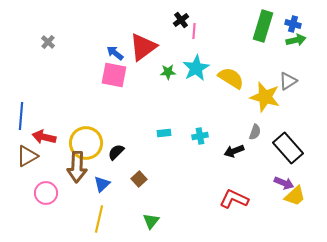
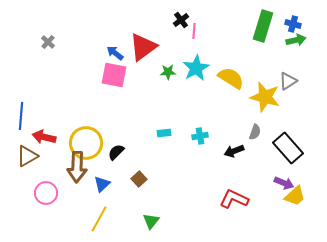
yellow line: rotated 16 degrees clockwise
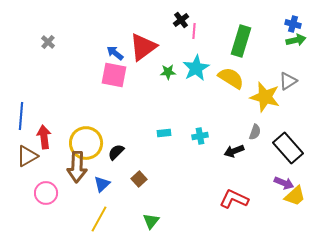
green rectangle: moved 22 px left, 15 px down
red arrow: rotated 70 degrees clockwise
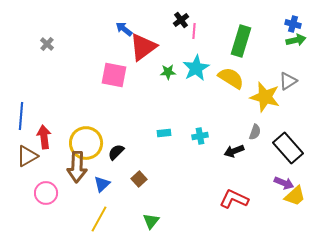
gray cross: moved 1 px left, 2 px down
blue arrow: moved 9 px right, 24 px up
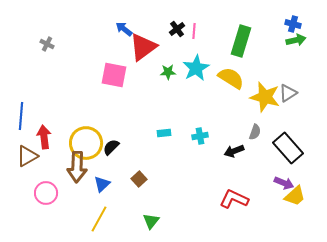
black cross: moved 4 px left, 9 px down
gray cross: rotated 16 degrees counterclockwise
gray triangle: moved 12 px down
black semicircle: moved 5 px left, 5 px up
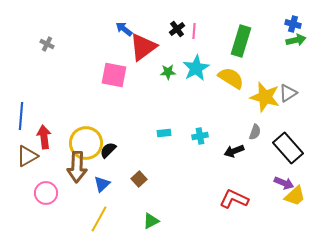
black semicircle: moved 3 px left, 3 px down
green triangle: rotated 24 degrees clockwise
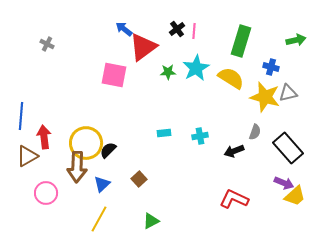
blue cross: moved 22 px left, 43 px down
gray triangle: rotated 18 degrees clockwise
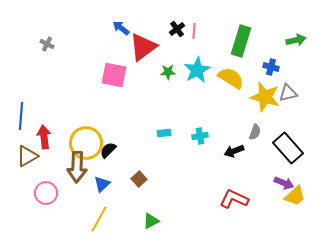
blue arrow: moved 3 px left, 1 px up
cyan star: moved 1 px right, 2 px down
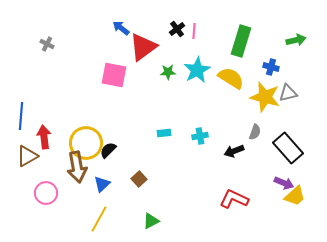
brown arrow: rotated 12 degrees counterclockwise
